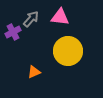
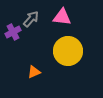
pink triangle: moved 2 px right
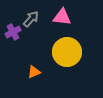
yellow circle: moved 1 px left, 1 px down
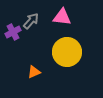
gray arrow: moved 2 px down
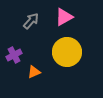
pink triangle: moved 2 px right; rotated 36 degrees counterclockwise
purple cross: moved 1 px right, 23 px down
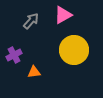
pink triangle: moved 1 px left, 2 px up
yellow circle: moved 7 px right, 2 px up
orange triangle: rotated 16 degrees clockwise
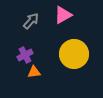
yellow circle: moved 4 px down
purple cross: moved 11 px right
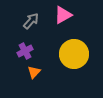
purple cross: moved 4 px up
orange triangle: rotated 40 degrees counterclockwise
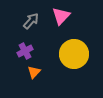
pink triangle: moved 2 px left, 1 px down; rotated 18 degrees counterclockwise
